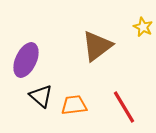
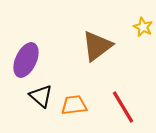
red line: moved 1 px left
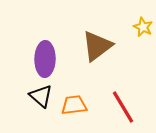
purple ellipse: moved 19 px right, 1 px up; rotated 24 degrees counterclockwise
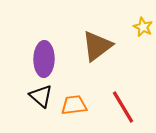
purple ellipse: moved 1 px left
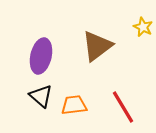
purple ellipse: moved 3 px left, 3 px up; rotated 12 degrees clockwise
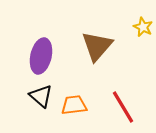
brown triangle: rotated 12 degrees counterclockwise
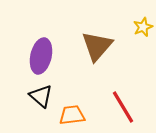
yellow star: rotated 24 degrees clockwise
orange trapezoid: moved 2 px left, 10 px down
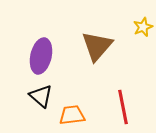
red line: rotated 20 degrees clockwise
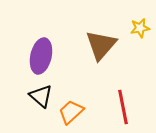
yellow star: moved 3 px left, 1 px down; rotated 12 degrees clockwise
brown triangle: moved 4 px right, 1 px up
orange trapezoid: moved 1 px left, 3 px up; rotated 36 degrees counterclockwise
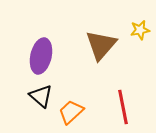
yellow star: moved 2 px down
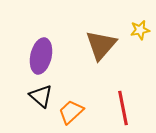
red line: moved 1 px down
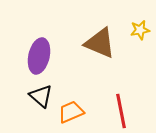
brown triangle: moved 1 px left, 2 px up; rotated 48 degrees counterclockwise
purple ellipse: moved 2 px left
red line: moved 2 px left, 3 px down
orange trapezoid: rotated 20 degrees clockwise
